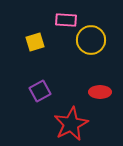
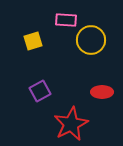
yellow square: moved 2 px left, 1 px up
red ellipse: moved 2 px right
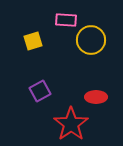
red ellipse: moved 6 px left, 5 px down
red star: rotated 8 degrees counterclockwise
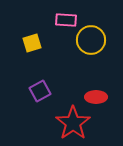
yellow square: moved 1 px left, 2 px down
red star: moved 2 px right, 1 px up
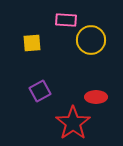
yellow square: rotated 12 degrees clockwise
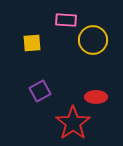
yellow circle: moved 2 px right
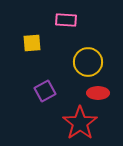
yellow circle: moved 5 px left, 22 px down
purple square: moved 5 px right
red ellipse: moved 2 px right, 4 px up
red star: moved 7 px right
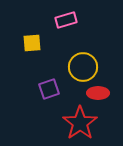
pink rectangle: rotated 20 degrees counterclockwise
yellow circle: moved 5 px left, 5 px down
purple square: moved 4 px right, 2 px up; rotated 10 degrees clockwise
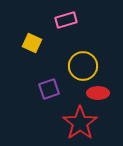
yellow square: rotated 30 degrees clockwise
yellow circle: moved 1 px up
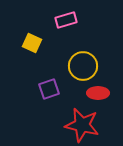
red star: moved 2 px right, 2 px down; rotated 24 degrees counterclockwise
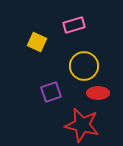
pink rectangle: moved 8 px right, 5 px down
yellow square: moved 5 px right, 1 px up
yellow circle: moved 1 px right
purple square: moved 2 px right, 3 px down
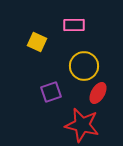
pink rectangle: rotated 15 degrees clockwise
red ellipse: rotated 60 degrees counterclockwise
